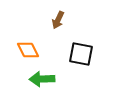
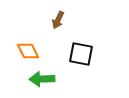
orange diamond: moved 1 px down
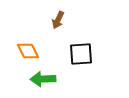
black square: rotated 15 degrees counterclockwise
green arrow: moved 1 px right
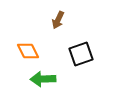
black square: rotated 15 degrees counterclockwise
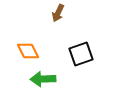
brown arrow: moved 7 px up
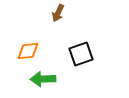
orange diamond: rotated 70 degrees counterclockwise
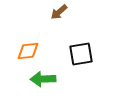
brown arrow: moved 1 px right, 1 px up; rotated 24 degrees clockwise
black square: rotated 10 degrees clockwise
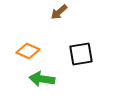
orange diamond: rotated 30 degrees clockwise
green arrow: moved 1 px left; rotated 10 degrees clockwise
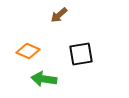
brown arrow: moved 3 px down
green arrow: moved 2 px right
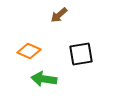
orange diamond: moved 1 px right
